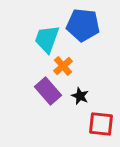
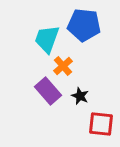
blue pentagon: moved 1 px right
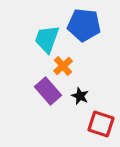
red square: rotated 12 degrees clockwise
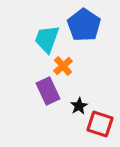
blue pentagon: rotated 28 degrees clockwise
purple rectangle: rotated 16 degrees clockwise
black star: moved 1 px left, 10 px down; rotated 18 degrees clockwise
red square: moved 1 px left
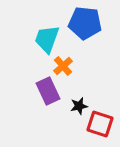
blue pentagon: moved 1 px right, 2 px up; rotated 28 degrees counterclockwise
black star: rotated 18 degrees clockwise
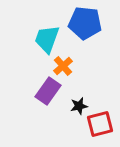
purple rectangle: rotated 60 degrees clockwise
red square: rotated 32 degrees counterclockwise
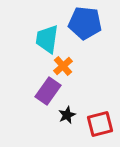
cyan trapezoid: rotated 12 degrees counterclockwise
black star: moved 12 px left, 9 px down; rotated 12 degrees counterclockwise
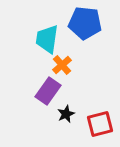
orange cross: moved 1 px left, 1 px up
black star: moved 1 px left, 1 px up
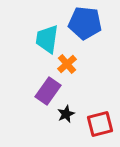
orange cross: moved 5 px right, 1 px up
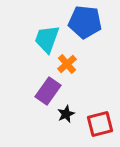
blue pentagon: moved 1 px up
cyan trapezoid: rotated 12 degrees clockwise
